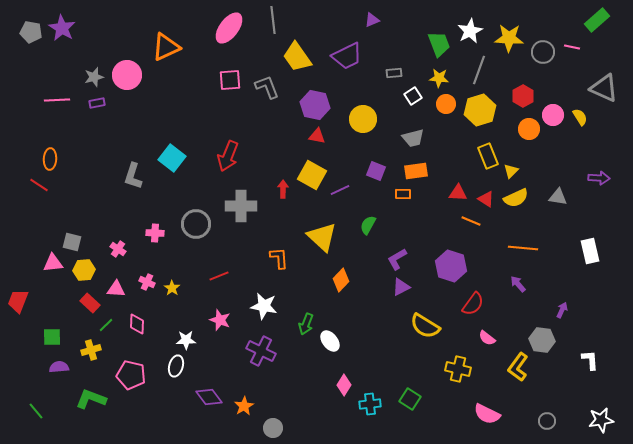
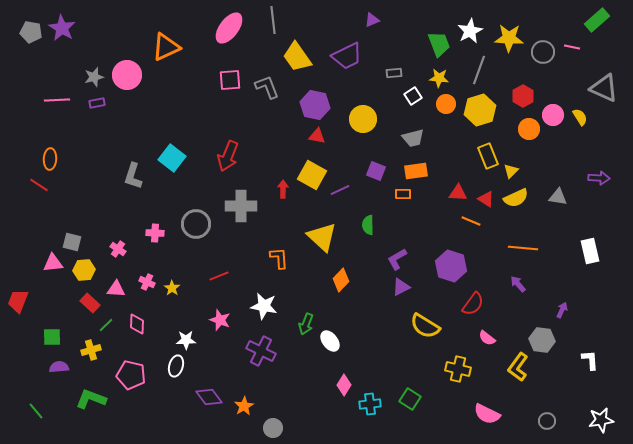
green semicircle at (368, 225): rotated 30 degrees counterclockwise
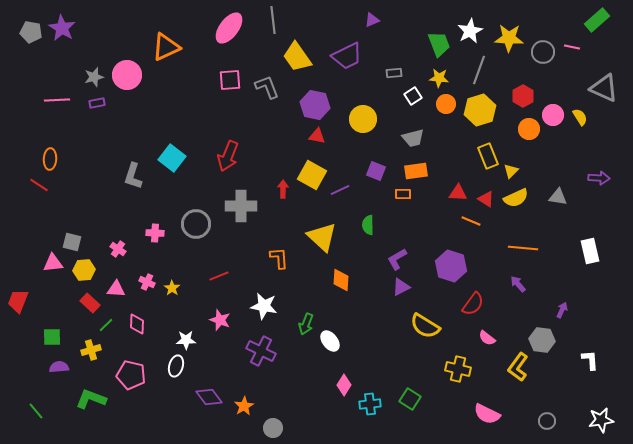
orange diamond at (341, 280): rotated 40 degrees counterclockwise
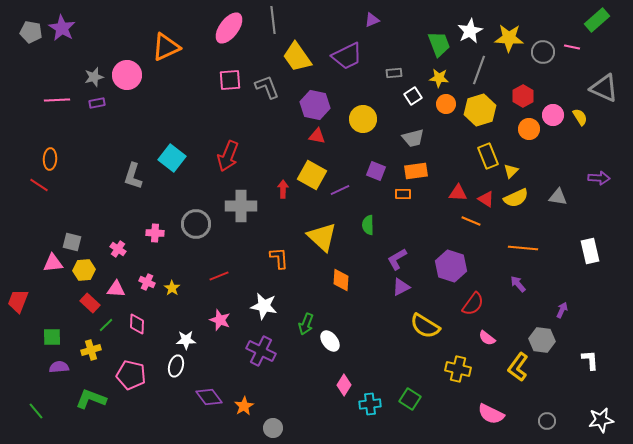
pink semicircle at (487, 414): moved 4 px right
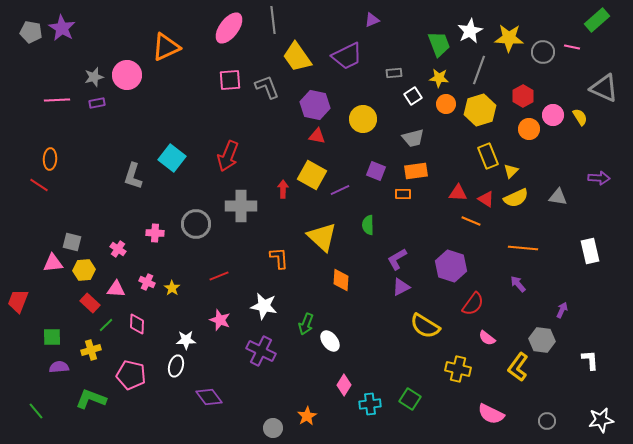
orange star at (244, 406): moved 63 px right, 10 px down
